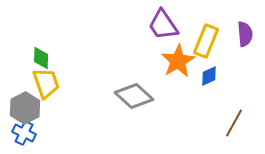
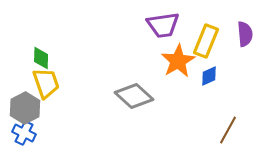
purple trapezoid: rotated 64 degrees counterclockwise
brown line: moved 6 px left, 7 px down
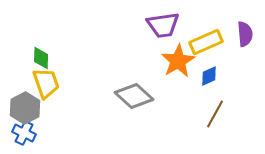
yellow rectangle: moved 1 px down; rotated 44 degrees clockwise
brown line: moved 13 px left, 16 px up
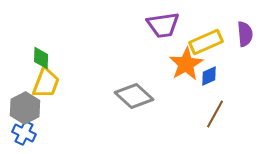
orange star: moved 8 px right, 3 px down
yellow trapezoid: rotated 40 degrees clockwise
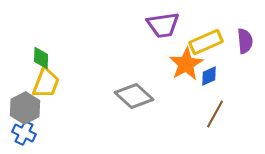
purple semicircle: moved 7 px down
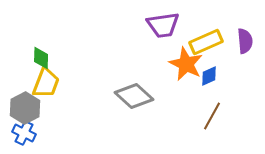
orange star: rotated 16 degrees counterclockwise
brown line: moved 3 px left, 2 px down
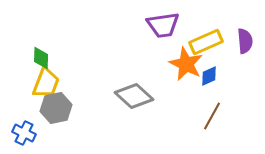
gray hexagon: moved 31 px right; rotated 16 degrees clockwise
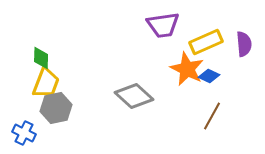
purple semicircle: moved 1 px left, 3 px down
orange star: moved 1 px right, 5 px down
blue diamond: rotated 50 degrees clockwise
